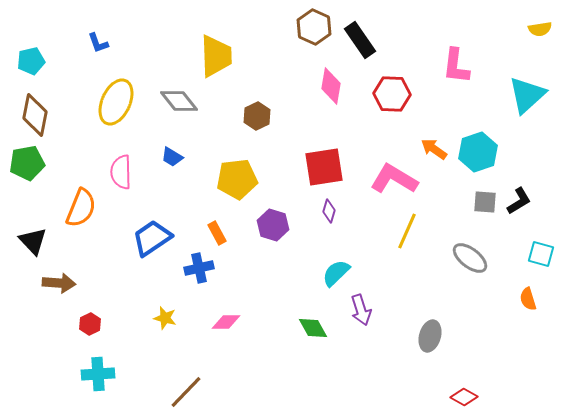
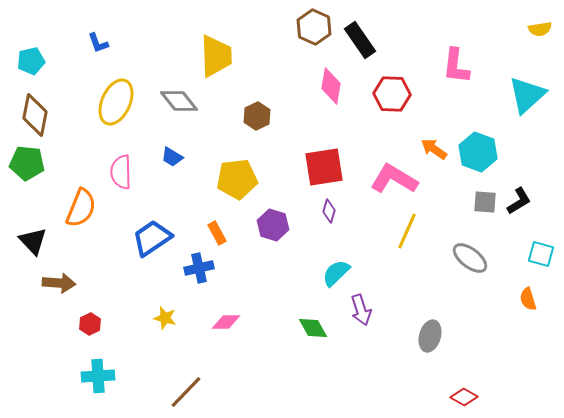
cyan hexagon at (478, 152): rotated 21 degrees counterclockwise
green pentagon at (27, 163): rotated 16 degrees clockwise
cyan cross at (98, 374): moved 2 px down
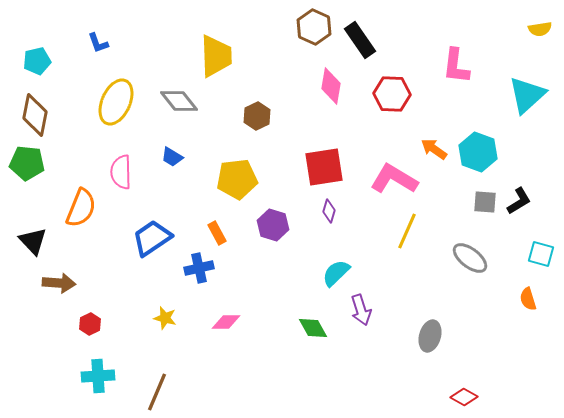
cyan pentagon at (31, 61): moved 6 px right
brown line at (186, 392): moved 29 px left; rotated 21 degrees counterclockwise
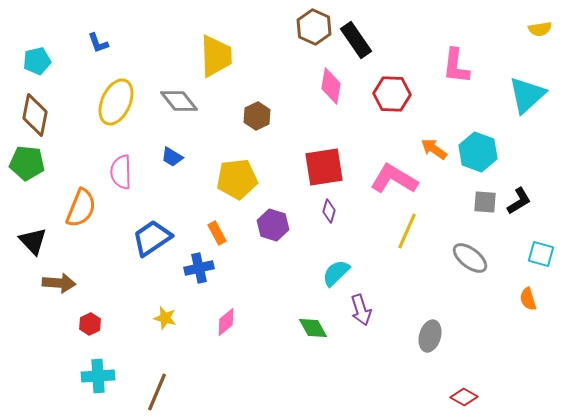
black rectangle at (360, 40): moved 4 px left
pink diamond at (226, 322): rotated 40 degrees counterclockwise
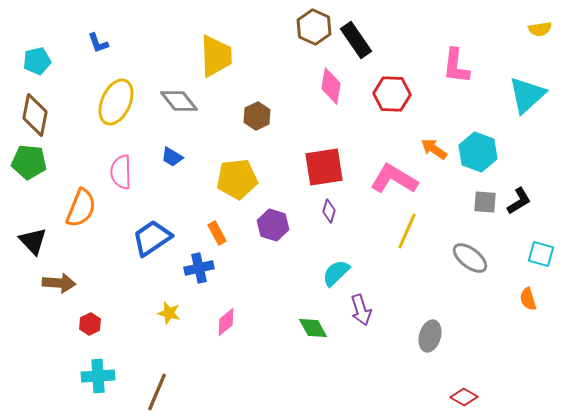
green pentagon at (27, 163): moved 2 px right, 1 px up
yellow star at (165, 318): moved 4 px right, 5 px up
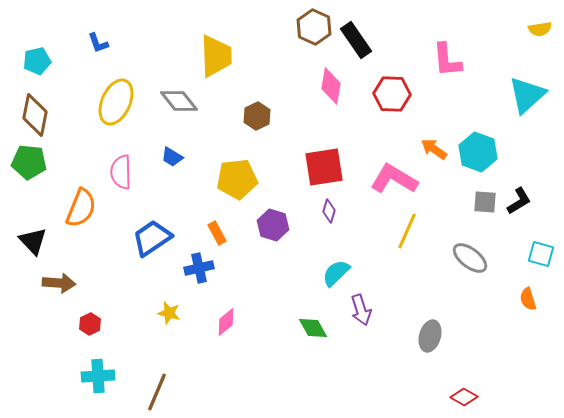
pink L-shape at (456, 66): moved 9 px left, 6 px up; rotated 12 degrees counterclockwise
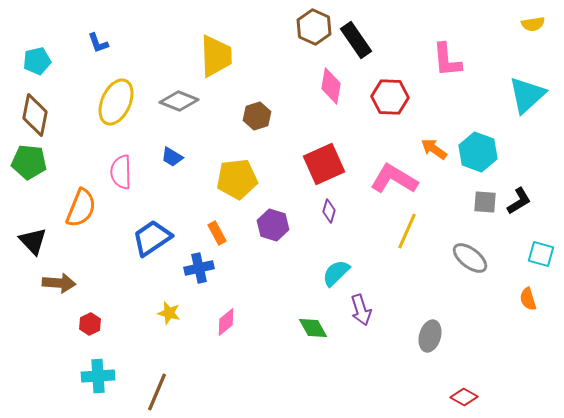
yellow semicircle at (540, 29): moved 7 px left, 5 px up
red hexagon at (392, 94): moved 2 px left, 3 px down
gray diamond at (179, 101): rotated 30 degrees counterclockwise
brown hexagon at (257, 116): rotated 8 degrees clockwise
red square at (324, 167): moved 3 px up; rotated 15 degrees counterclockwise
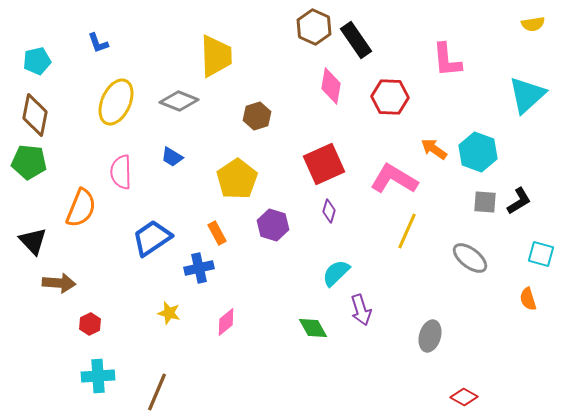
yellow pentagon at (237, 179): rotated 27 degrees counterclockwise
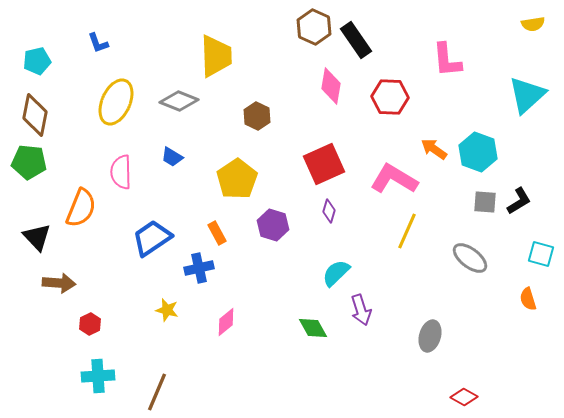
brown hexagon at (257, 116): rotated 16 degrees counterclockwise
black triangle at (33, 241): moved 4 px right, 4 px up
yellow star at (169, 313): moved 2 px left, 3 px up
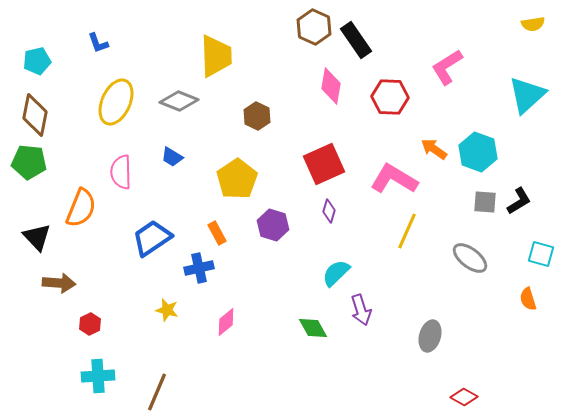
pink L-shape at (447, 60): moved 7 px down; rotated 63 degrees clockwise
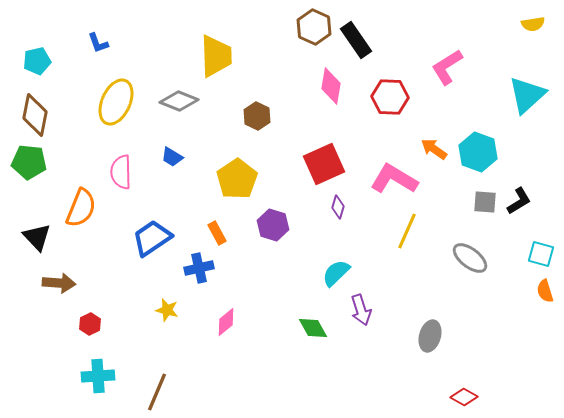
purple diamond at (329, 211): moved 9 px right, 4 px up
orange semicircle at (528, 299): moved 17 px right, 8 px up
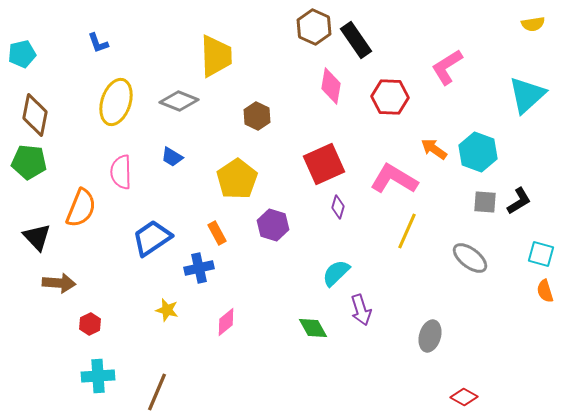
cyan pentagon at (37, 61): moved 15 px left, 7 px up
yellow ellipse at (116, 102): rotated 6 degrees counterclockwise
